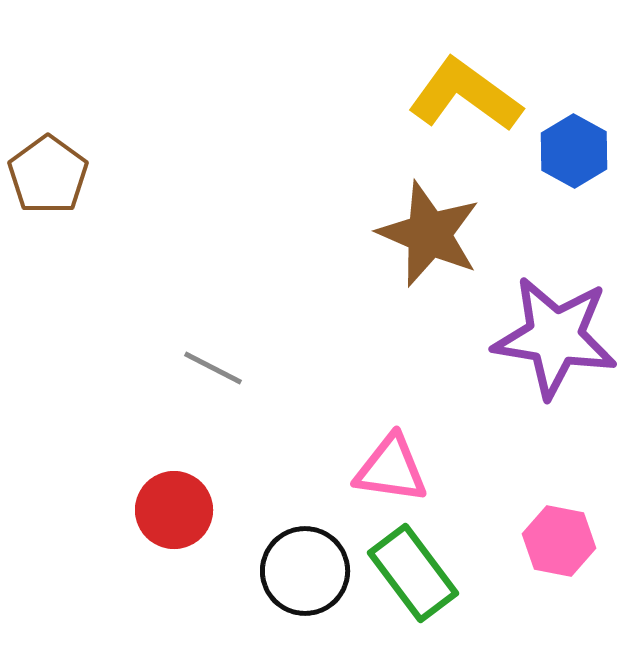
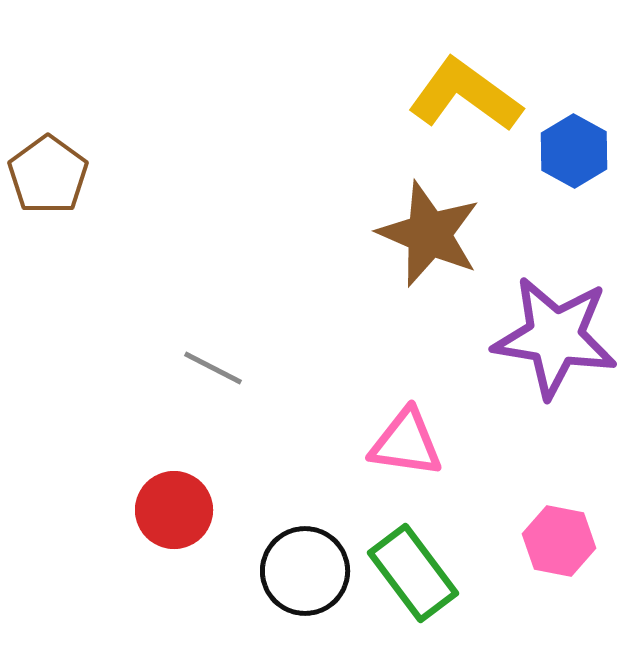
pink triangle: moved 15 px right, 26 px up
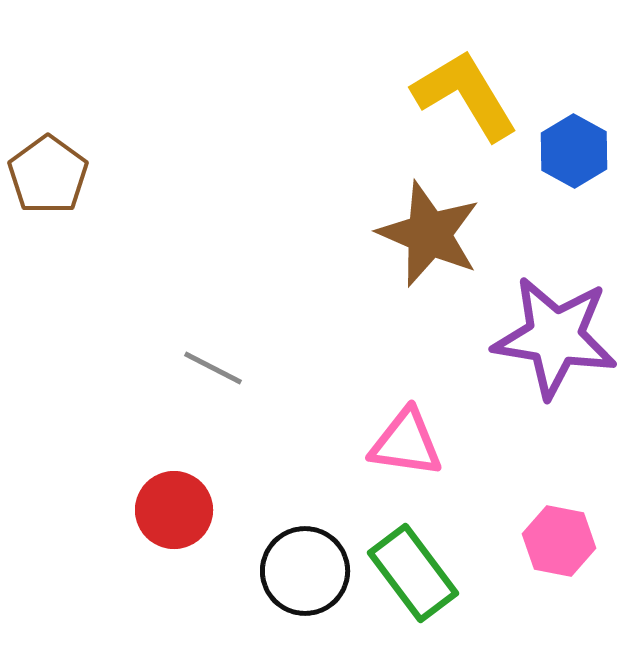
yellow L-shape: rotated 23 degrees clockwise
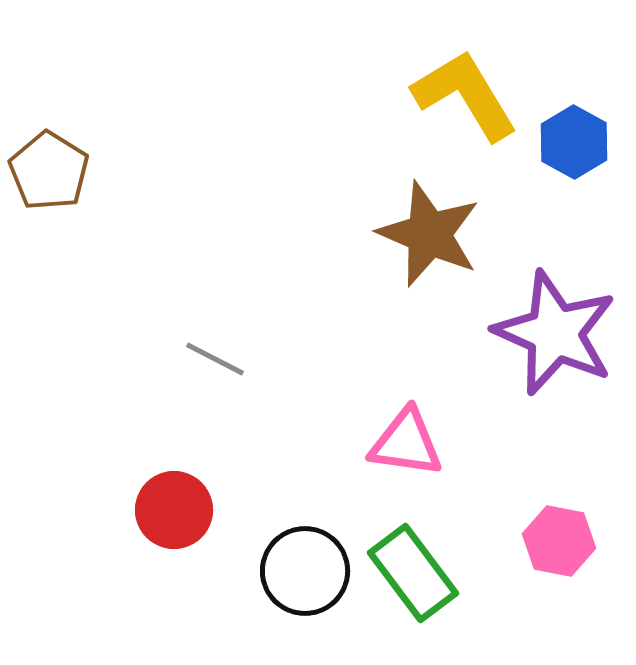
blue hexagon: moved 9 px up
brown pentagon: moved 1 px right, 4 px up; rotated 4 degrees counterclockwise
purple star: moved 4 px up; rotated 15 degrees clockwise
gray line: moved 2 px right, 9 px up
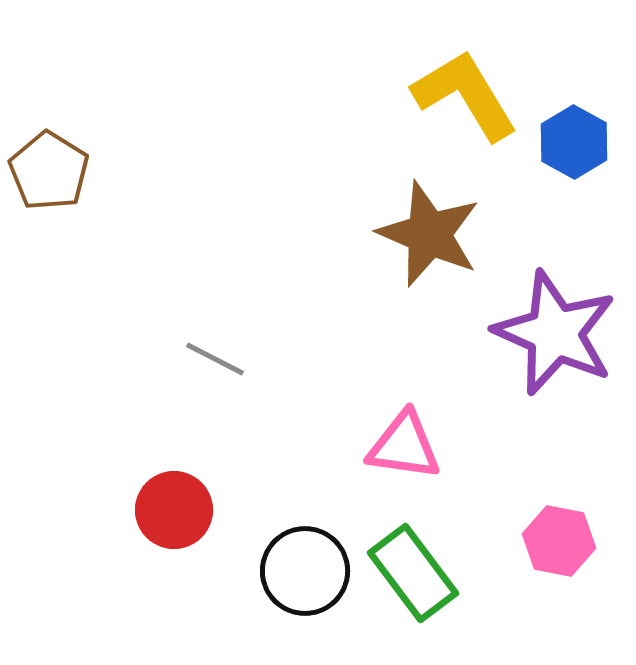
pink triangle: moved 2 px left, 3 px down
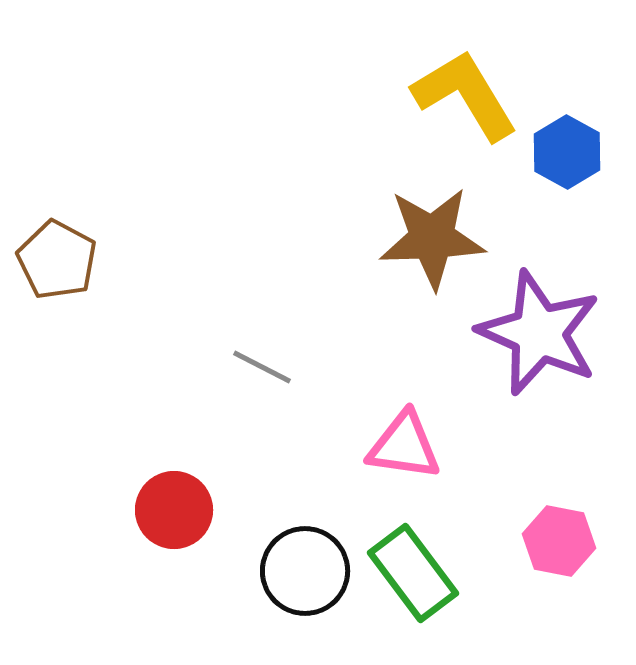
blue hexagon: moved 7 px left, 10 px down
brown pentagon: moved 8 px right, 89 px down; rotated 4 degrees counterclockwise
brown star: moved 3 px right, 4 px down; rotated 25 degrees counterclockwise
purple star: moved 16 px left
gray line: moved 47 px right, 8 px down
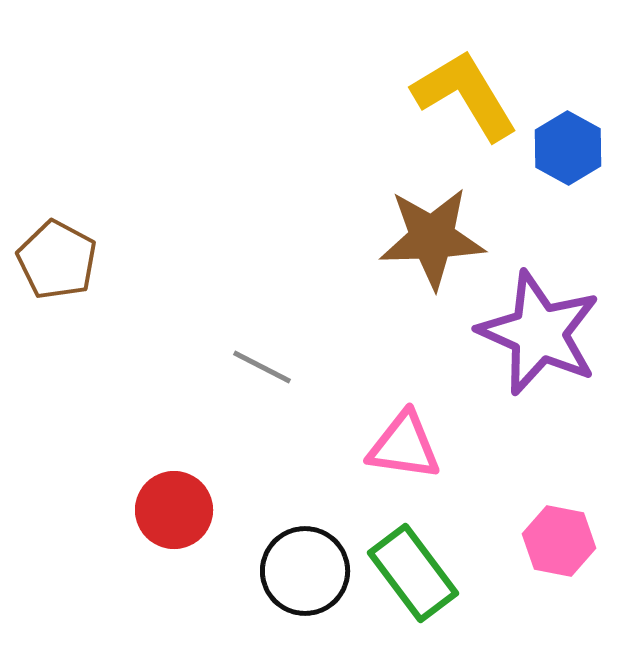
blue hexagon: moved 1 px right, 4 px up
